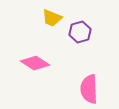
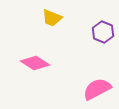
purple hexagon: moved 23 px right; rotated 20 degrees counterclockwise
pink semicircle: moved 8 px right; rotated 64 degrees clockwise
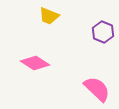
yellow trapezoid: moved 3 px left, 2 px up
pink semicircle: rotated 72 degrees clockwise
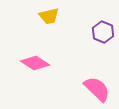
yellow trapezoid: rotated 35 degrees counterclockwise
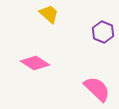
yellow trapezoid: moved 2 px up; rotated 125 degrees counterclockwise
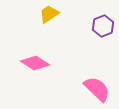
yellow trapezoid: rotated 75 degrees counterclockwise
purple hexagon: moved 6 px up; rotated 15 degrees clockwise
